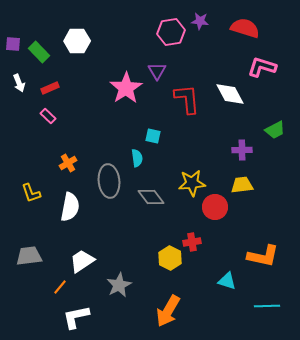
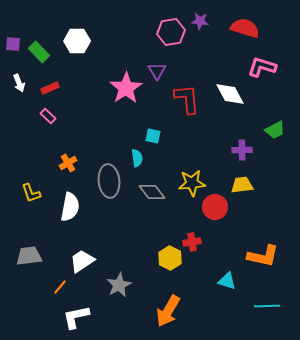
gray diamond: moved 1 px right, 5 px up
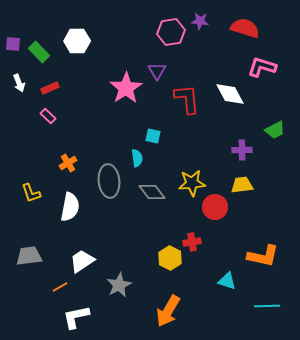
orange line: rotated 21 degrees clockwise
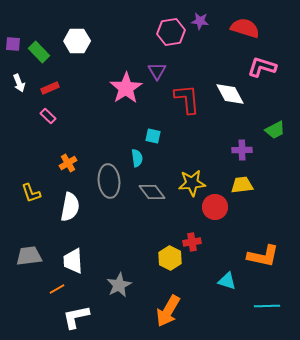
white trapezoid: moved 9 px left; rotated 60 degrees counterclockwise
orange line: moved 3 px left, 2 px down
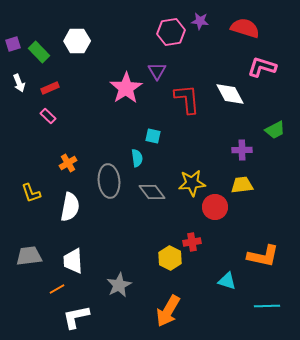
purple square: rotated 21 degrees counterclockwise
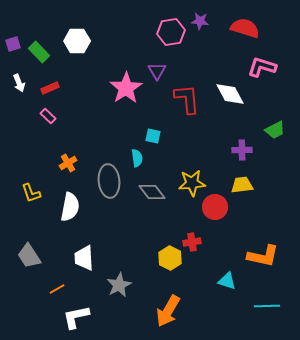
gray trapezoid: rotated 116 degrees counterclockwise
white trapezoid: moved 11 px right, 3 px up
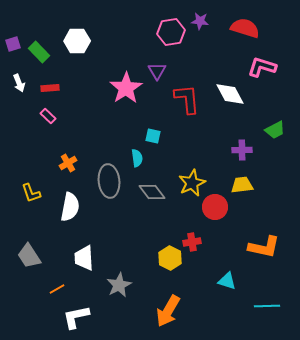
red rectangle: rotated 18 degrees clockwise
yellow star: rotated 20 degrees counterclockwise
orange L-shape: moved 1 px right, 9 px up
